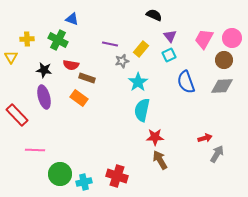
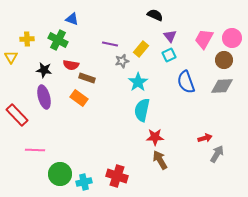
black semicircle: moved 1 px right
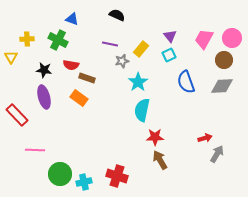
black semicircle: moved 38 px left
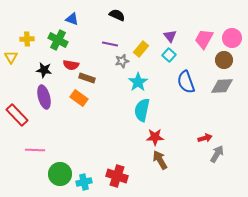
cyan square: rotated 24 degrees counterclockwise
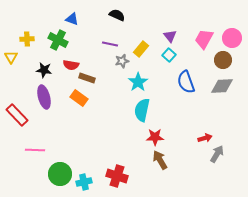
brown circle: moved 1 px left
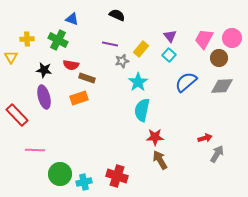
brown circle: moved 4 px left, 2 px up
blue semicircle: rotated 70 degrees clockwise
orange rectangle: rotated 54 degrees counterclockwise
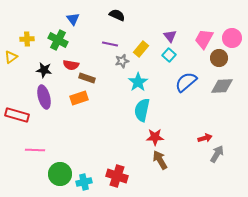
blue triangle: moved 1 px right; rotated 32 degrees clockwise
yellow triangle: rotated 24 degrees clockwise
red rectangle: rotated 30 degrees counterclockwise
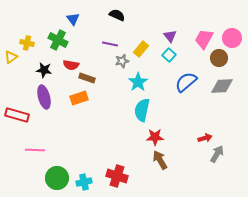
yellow cross: moved 4 px down; rotated 16 degrees clockwise
green circle: moved 3 px left, 4 px down
